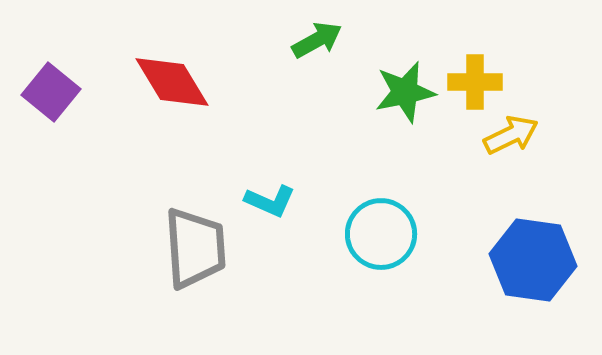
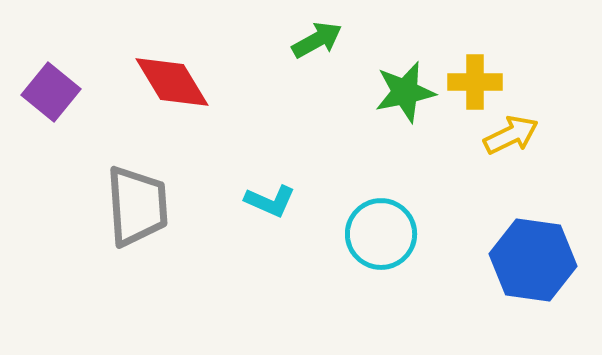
gray trapezoid: moved 58 px left, 42 px up
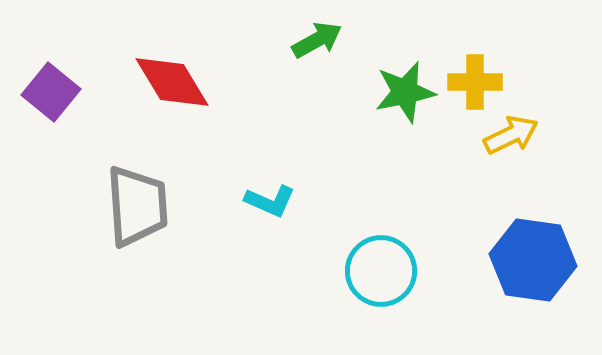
cyan circle: moved 37 px down
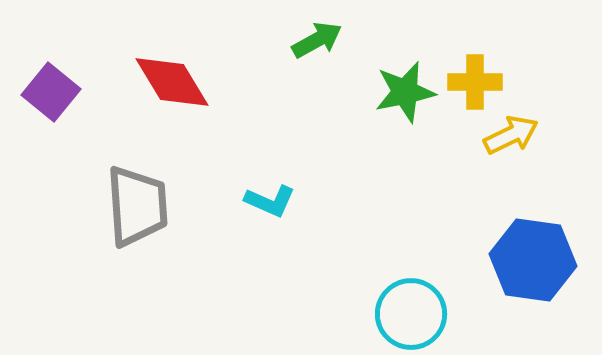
cyan circle: moved 30 px right, 43 px down
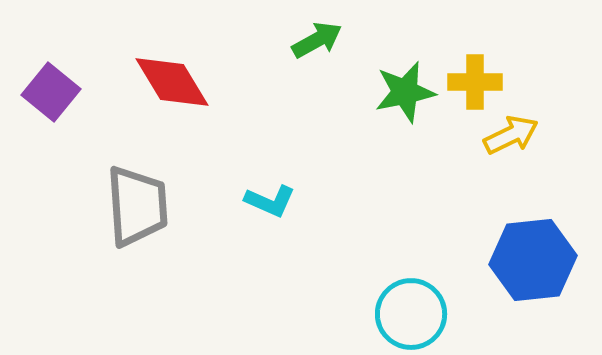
blue hexagon: rotated 14 degrees counterclockwise
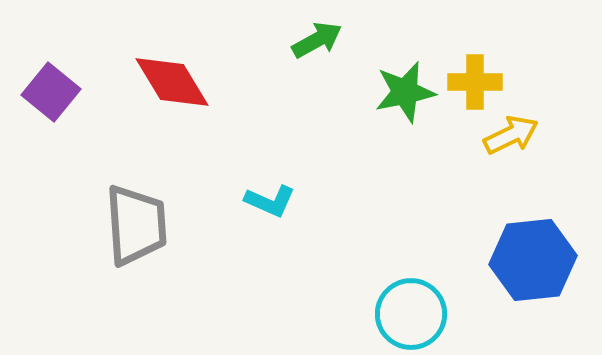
gray trapezoid: moved 1 px left, 19 px down
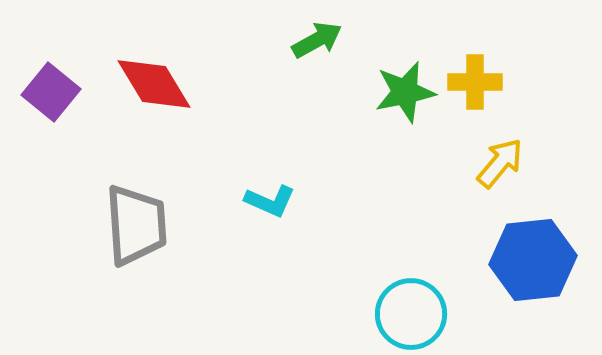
red diamond: moved 18 px left, 2 px down
yellow arrow: moved 11 px left, 28 px down; rotated 24 degrees counterclockwise
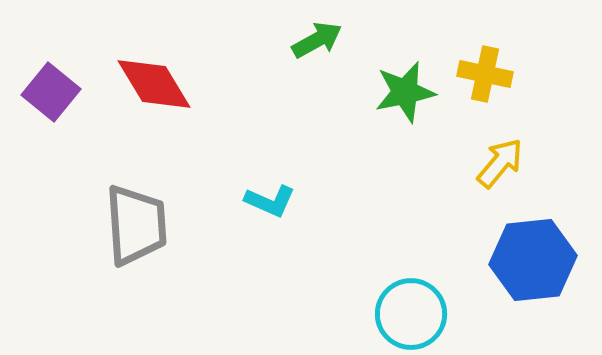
yellow cross: moved 10 px right, 8 px up; rotated 12 degrees clockwise
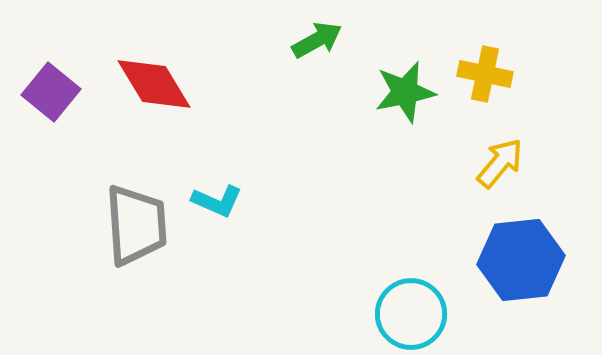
cyan L-shape: moved 53 px left
blue hexagon: moved 12 px left
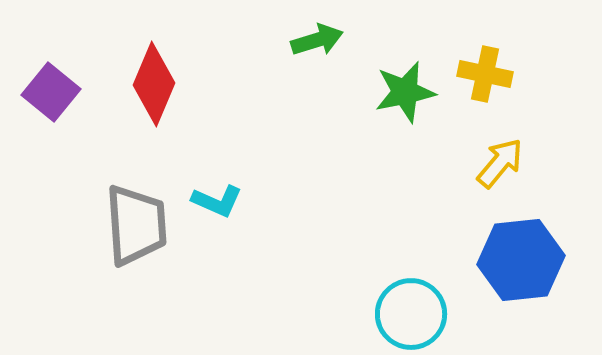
green arrow: rotated 12 degrees clockwise
red diamond: rotated 54 degrees clockwise
